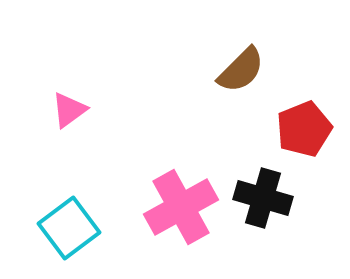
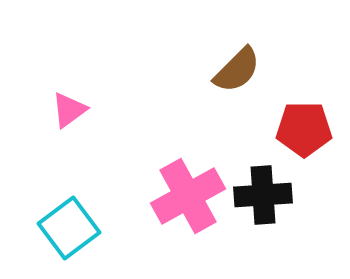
brown semicircle: moved 4 px left
red pentagon: rotated 22 degrees clockwise
black cross: moved 3 px up; rotated 20 degrees counterclockwise
pink cross: moved 7 px right, 11 px up
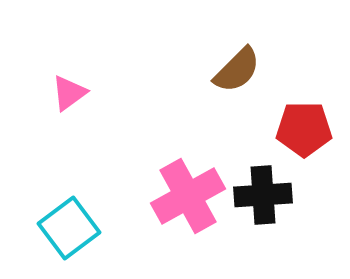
pink triangle: moved 17 px up
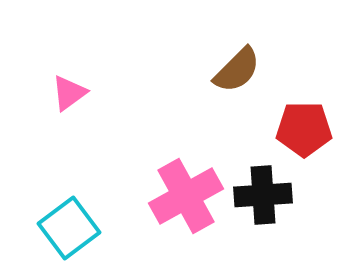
pink cross: moved 2 px left
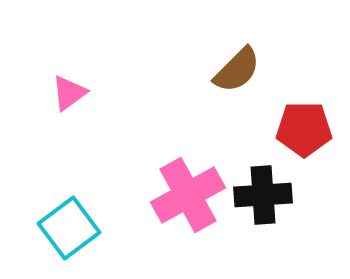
pink cross: moved 2 px right, 1 px up
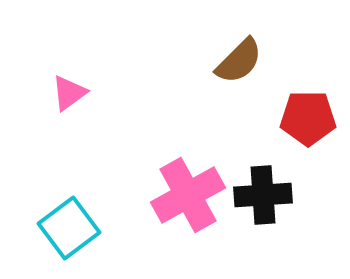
brown semicircle: moved 2 px right, 9 px up
red pentagon: moved 4 px right, 11 px up
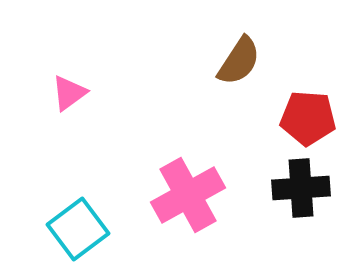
brown semicircle: rotated 12 degrees counterclockwise
red pentagon: rotated 4 degrees clockwise
black cross: moved 38 px right, 7 px up
cyan square: moved 9 px right, 1 px down
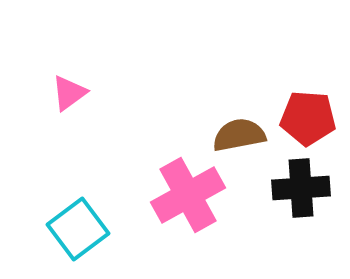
brown semicircle: moved 74 px down; rotated 134 degrees counterclockwise
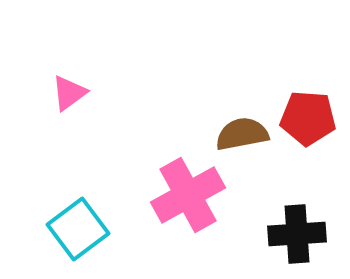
brown semicircle: moved 3 px right, 1 px up
black cross: moved 4 px left, 46 px down
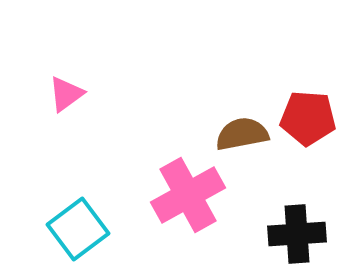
pink triangle: moved 3 px left, 1 px down
